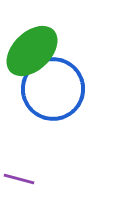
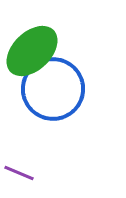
purple line: moved 6 px up; rotated 8 degrees clockwise
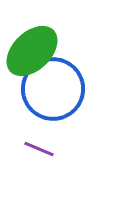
purple line: moved 20 px right, 24 px up
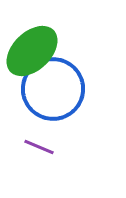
purple line: moved 2 px up
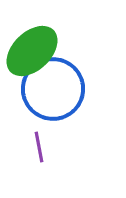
purple line: rotated 56 degrees clockwise
